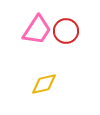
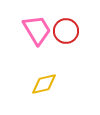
pink trapezoid: rotated 64 degrees counterclockwise
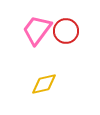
pink trapezoid: rotated 112 degrees counterclockwise
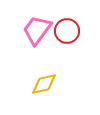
red circle: moved 1 px right
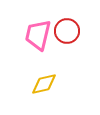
pink trapezoid: moved 1 px right, 5 px down; rotated 24 degrees counterclockwise
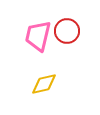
pink trapezoid: moved 1 px down
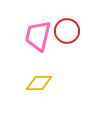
yellow diamond: moved 5 px left, 1 px up; rotated 12 degrees clockwise
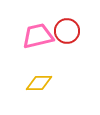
pink trapezoid: rotated 64 degrees clockwise
